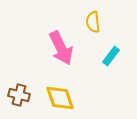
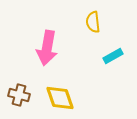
pink arrow: moved 14 px left; rotated 36 degrees clockwise
cyan rectangle: moved 2 px right; rotated 24 degrees clockwise
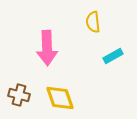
pink arrow: rotated 12 degrees counterclockwise
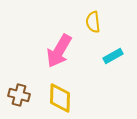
pink arrow: moved 12 px right, 3 px down; rotated 32 degrees clockwise
yellow diamond: rotated 20 degrees clockwise
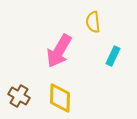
cyan rectangle: rotated 36 degrees counterclockwise
brown cross: moved 1 px down; rotated 15 degrees clockwise
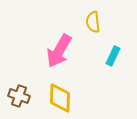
brown cross: rotated 10 degrees counterclockwise
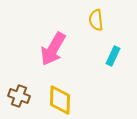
yellow semicircle: moved 3 px right, 2 px up
pink arrow: moved 6 px left, 2 px up
yellow diamond: moved 2 px down
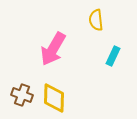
brown cross: moved 3 px right, 1 px up
yellow diamond: moved 6 px left, 2 px up
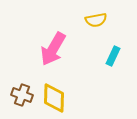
yellow semicircle: rotated 95 degrees counterclockwise
